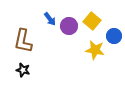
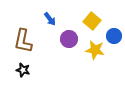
purple circle: moved 13 px down
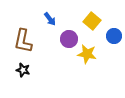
yellow star: moved 8 px left, 4 px down
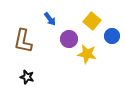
blue circle: moved 2 px left
black star: moved 4 px right, 7 px down
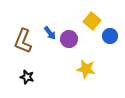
blue arrow: moved 14 px down
blue circle: moved 2 px left
brown L-shape: rotated 10 degrees clockwise
yellow star: moved 1 px left, 15 px down
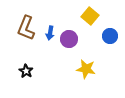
yellow square: moved 2 px left, 5 px up
blue arrow: rotated 48 degrees clockwise
brown L-shape: moved 3 px right, 13 px up
black star: moved 1 px left, 6 px up; rotated 16 degrees clockwise
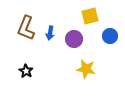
yellow square: rotated 36 degrees clockwise
purple circle: moved 5 px right
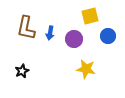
brown L-shape: rotated 10 degrees counterclockwise
blue circle: moved 2 px left
black star: moved 4 px left; rotated 16 degrees clockwise
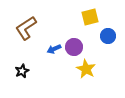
yellow square: moved 1 px down
brown L-shape: rotated 45 degrees clockwise
blue arrow: moved 4 px right, 16 px down; rotated 56 degrees clockwise
purple circle: moved 8 px down
yellow star: rotated 18 degrees clockwise
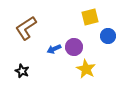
black star: rotated 24 degrees counterclockwise
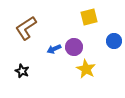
yellow square: moved 1 px left
blue circle: moved 6 px right, 5 px down
